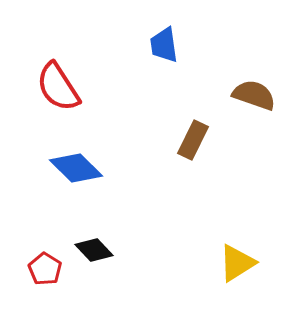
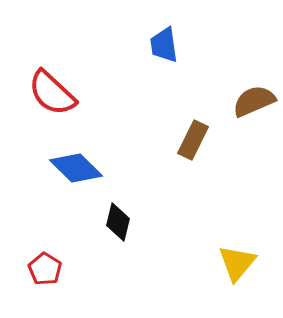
red semicircle: moved 6 px left, 6 px down; rotated 14 degrees counterclockwise
brown semicircle: moved 6 px down; rotated 42 degrees counterclockwise
black diamond: moved 24 px right, 28 px up; rotated 57 degrees clockwise
yellow triangle: rotated 18 degrees counterclockwise
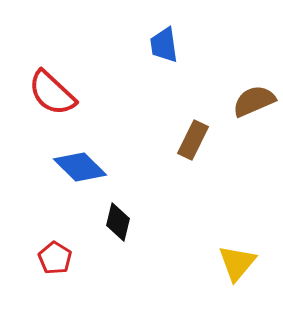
blue diamond: moved 4 px right, 1 px up
red pentagon: moved 10 px right, 11 px up
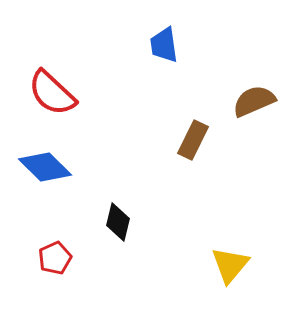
blue diamond: moved 35 px left
red pentagon: rotated 16 degrees clockwise
yellow triangle: moved 7 px left, 2 px down
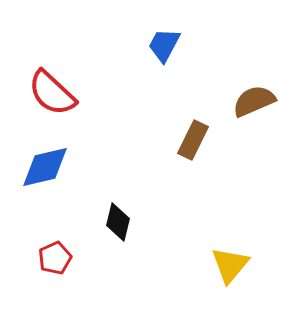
blue trapezoid: rotated 36 degrees clockwise
blue diamond: rotated 58 degrees counterclockwise
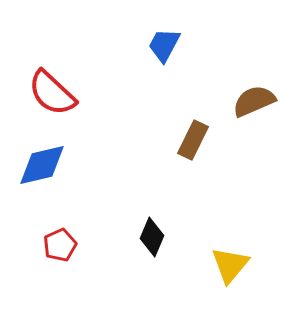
blue diamond: moved 3 px left, 2 px up
black diamond: moved 34 px right, 15 px down; rotated 9 degrees clockwise
red pentagon: moved 5 px right, 13 px up
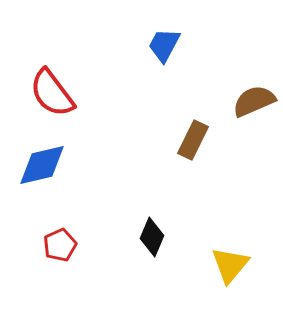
red semicircle: rotated 10 degrees clockwise
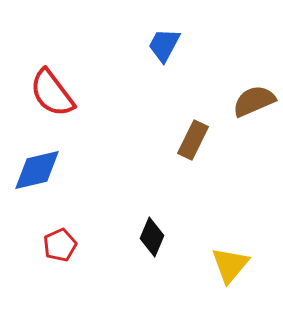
blue diamond: moved 5 px left, 5 px down
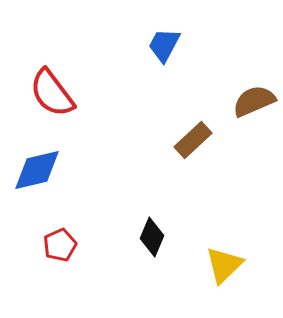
brown rectangle: rotated 21 degrees clockwise
yellow triangle: moved 6 px left; rotated 6 degrees clockwise
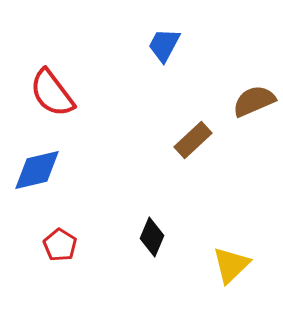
red pentagon: rotated 16 degrees counterclockwise
yellow triangle: moved 7 px right
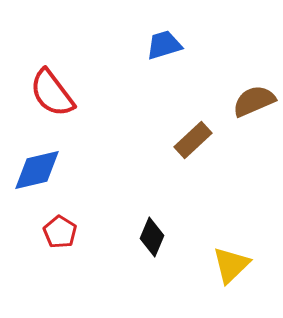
blue trapezoid: rotated 45 degrees clockwise
red pentagon: moved 13 px up
